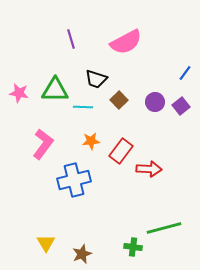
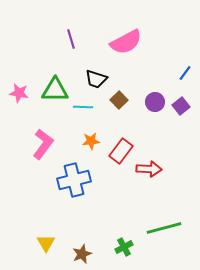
green cross: moved 9 px left; rotated 36 degrees counterclockwise
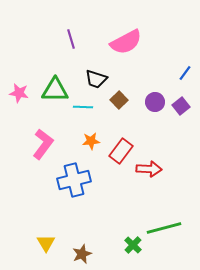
green cross: moved 9 px right, 2 px up; rotated 18 degrees counterclockwise
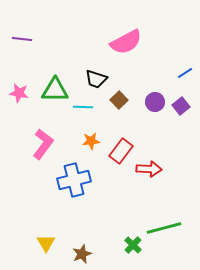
purple line: moved 49 px left; rotated 66 degrees counterclockwise
blue line: rotated 21 degrees clockwise
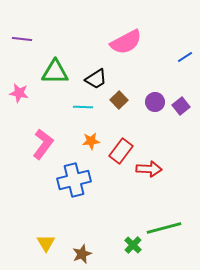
blue line: moved 16 px up
black trapezoid: rotated 50 degrees counterclockwise
green triangle: moved 18 px up
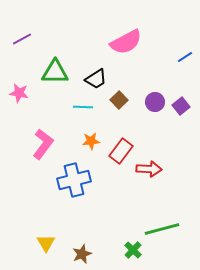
purple line: rotated 36 degrees counterclockwise
green line: moved 2 px left, 1 px down
green cross: moved 5 px down
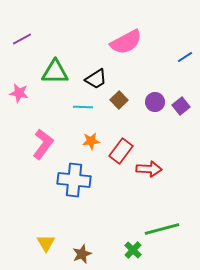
blue cross: rotated 20 degrees clockwise
